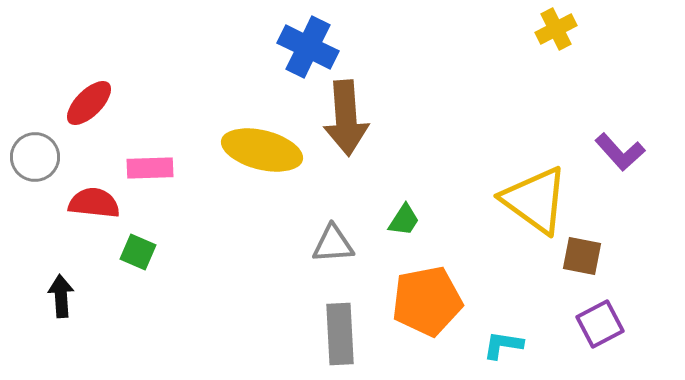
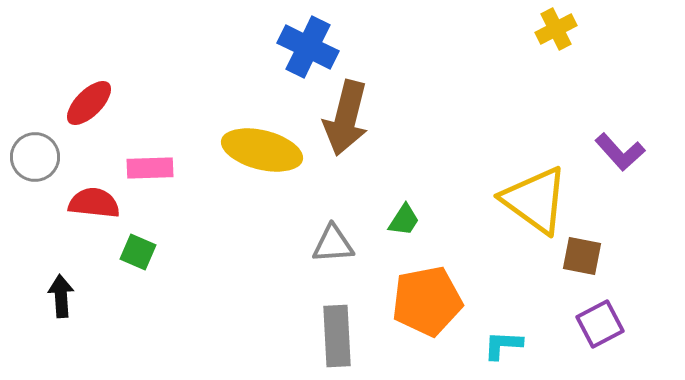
brown arrow: rotated 18 degrees clockwise
gray rectangle: moved 3 px left, 2 px down
cyan L-shape: rotated 6 degrees counterclockwise
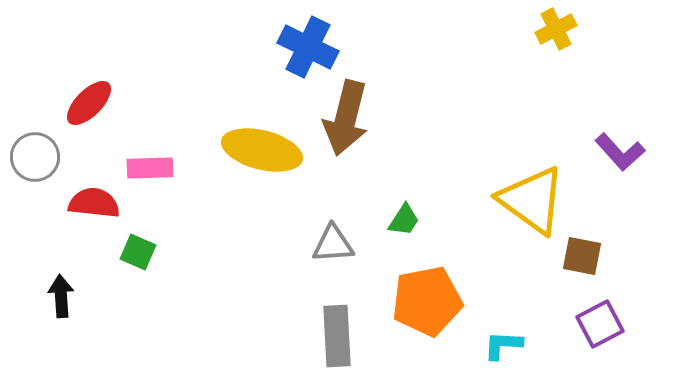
yellow triangle: moved 3 px left
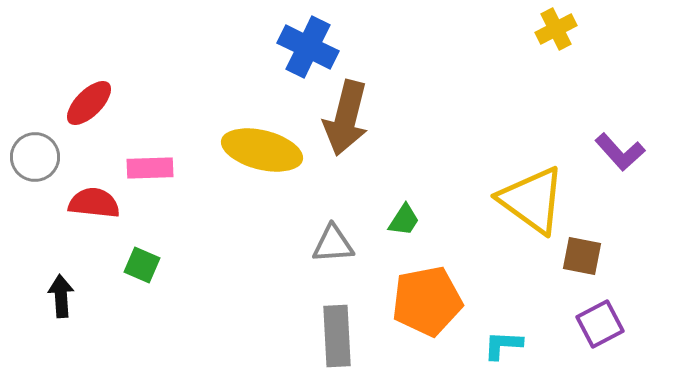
green square: moved 4 px right, 13 px down
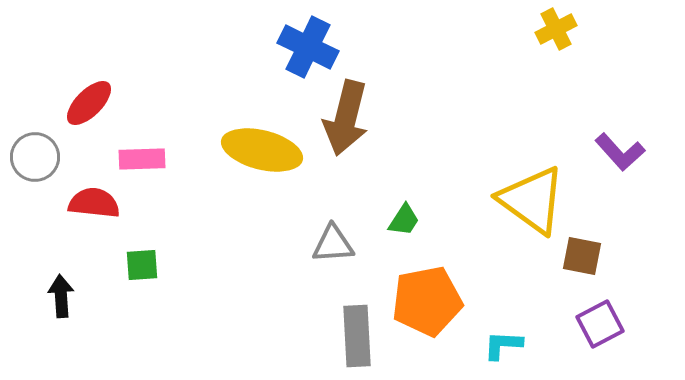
pink rectangle: moved 8 px left, 9 px up
green square: rotated 27 degrees counterclockwise
gray rectangle: moved 20 px right
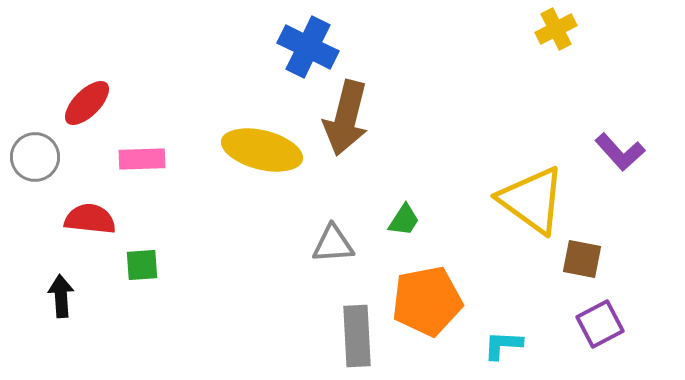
red ellipse: moved 2 px left
red semicircle: moved 4 px left, 16 px down
brown square: moved 3 px down
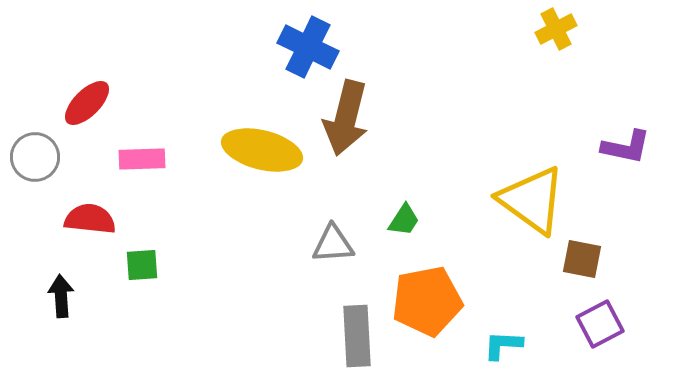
purple L-shape: moved 6 px right, 5 px up; rotated 36 degrees counterclockwise
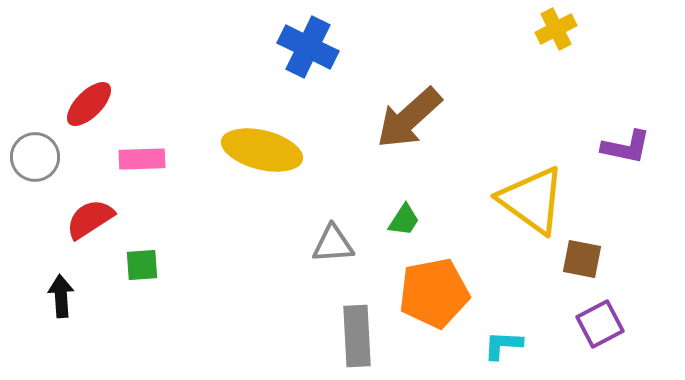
red ellipse: moved 2 px right, 1 px down
brown arrow: moved 63 px right; rotated 34 degrees clockwise
red semicircle: rotated 39 degrees counterclockwise
orange pentagon: moved 7 px right, 8 px up
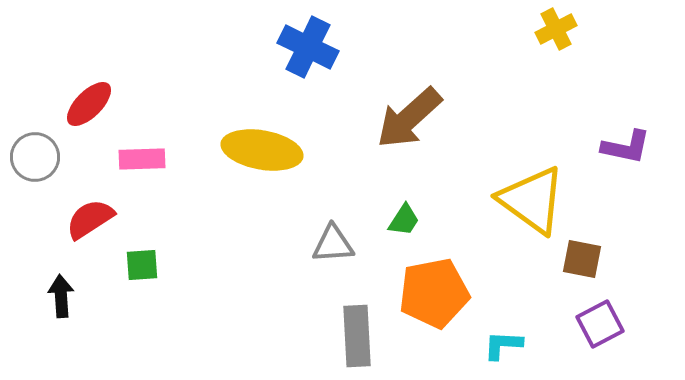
yellow ellipse: rotated 4 degrees counterclockwise
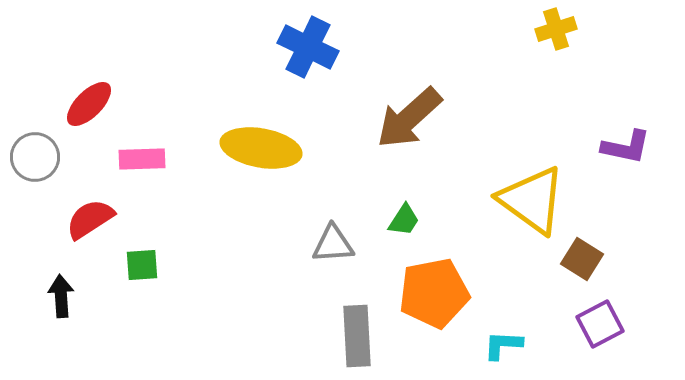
yellow cross: rotated 9 degrees clockwise
yellow ellipse: moved 1 px left, 2 px up
brown square: rotated 21 degrees clockwise
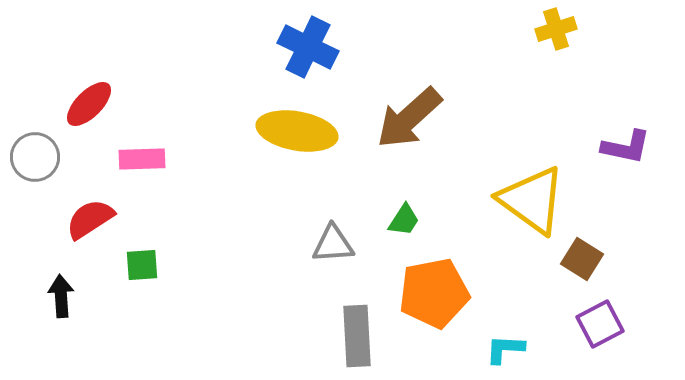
yellow ellipse: moved 36 px right, 17 px up
cyan L-shape: moved 2 px right, 4 px down
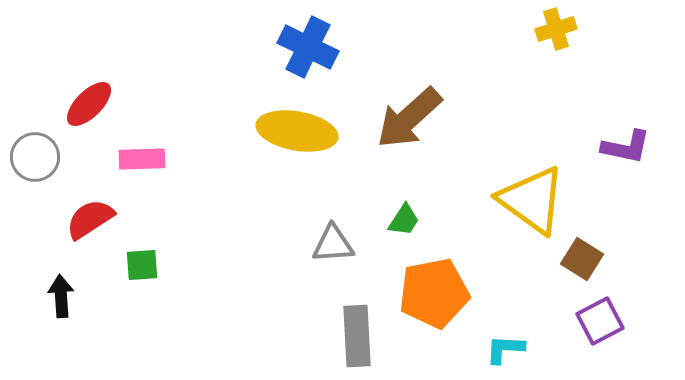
purple square: moved 3 px up
